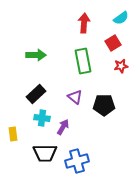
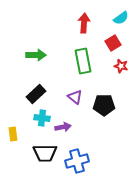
red star: rotated 24 degrees clockwise
purple arrow: rotated 49 degrees clockwise
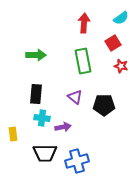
black rectangle: rotated 42 degrees counterclockwise
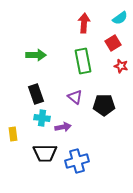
cyan semicircle: moved 1 px left
black rectangle: rotated 24 degrees counterclockwise
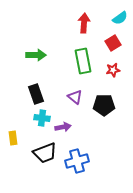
red star: moved 8 px left, 4 px down; rotated 24 degrees counterclockwise
yellow rectangle: moved 4 px down
black trapezoid: rotated 20 degrees counterclockwise
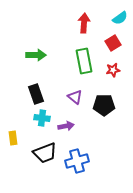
green rectangle: moved 1 px right
purple arrow: moved 3 px right, 1 px up
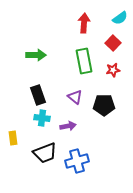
red square: rotated 14 degrees counterclockwise
black rectangle: moved 2 px right, 1 px down
purple arrow: moved 2 px right
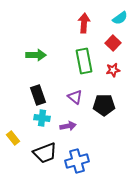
yellow rectangle: rotated 32 degrees counterclockwise
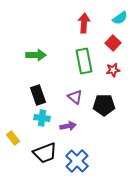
blue cross: rotated 30 degrees counterclockwise
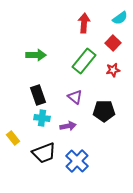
green rectangle: rotated 50 degrees clockwise
black pentagon: moved 6 px down
black trapezoid: moved 1 px left
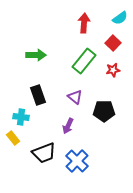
cyan cross: moved 21 px left, 1 px up
purple arrow: rotated 126 degrees clockwise
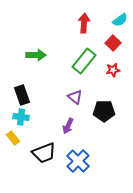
cyan semicircle: moved 2 px down
black rectangle: moved 16 px left
blue cross: moved 1 px right
